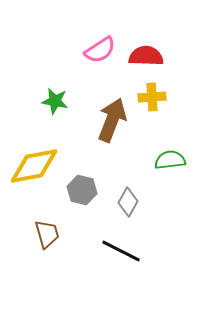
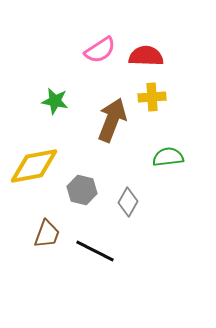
green semicircle: moved 2 px left, 3 px up
brown trapezoid: rotated 36 degrees clockwise
black line: moved 26 px left
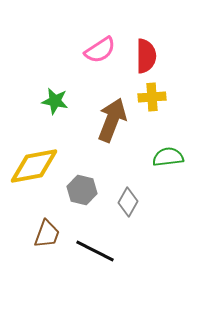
red semicircle: rotated 88 degrees clockwise
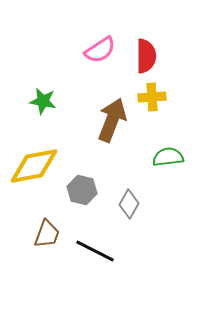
green star: moved 12 px left
gray diamond: moved 1 px right, 2 px down
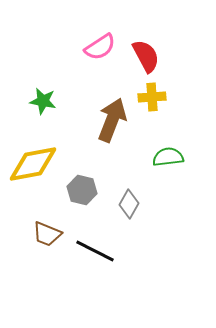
pink semicircle: moved 3 px up
red semicircle: rotated 28 degrees counterclockwise
yellow diamond: moved 1 px left, 2 px up
brown trapezoid: rotated 92 degrees clockwise
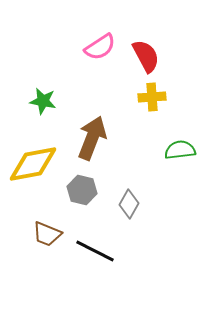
brown arrow: moved 20 px left, 18 px down
green semicircle: moved 12 px right, 7 px up
